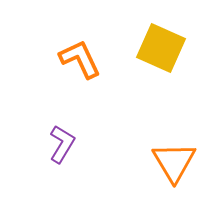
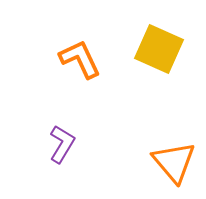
yellow square: moved 2 px left, 1 px down
orange triangle: rotated 9 degrees counterclockwise
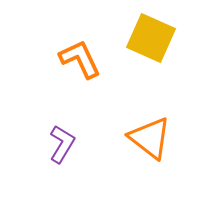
yellow square: moved 8 px left, 11 px up
orange triangle: moved 24 px left, 24 px up; rotated 12 degrees counterclockwise
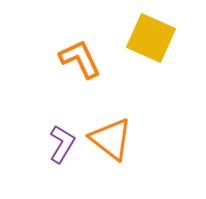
orange triangle: moved 39 px left, 1 px down
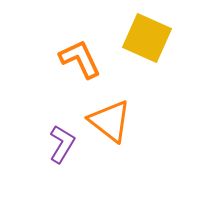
yellow square: moved 4 px left
orange triangle: moved 1 px left, 18 px up
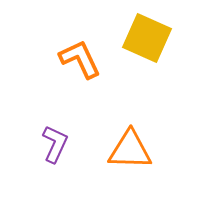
orange triangle: moved 20 px right, 29 px down; rotated 36 degrees counterclockwise
purple L-shape: moved 7 px left; rotated 6 degrees counterclockwise
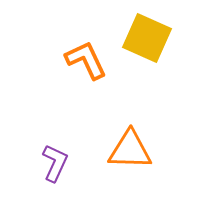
orange L-shape: moved 6 px right, 1 px down
purple L-shape: moved 19 px down
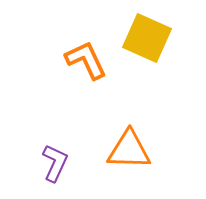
orange triangle: moved 1 px left
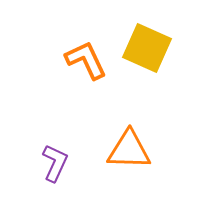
yellow square: moved 10 px down
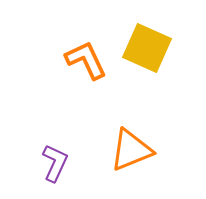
orange triangle: moved 2 px right; rotated 24 degrees counterclockwise
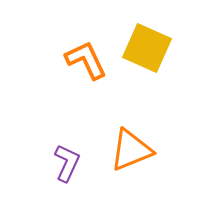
purple L-shape: moved 12 px right
